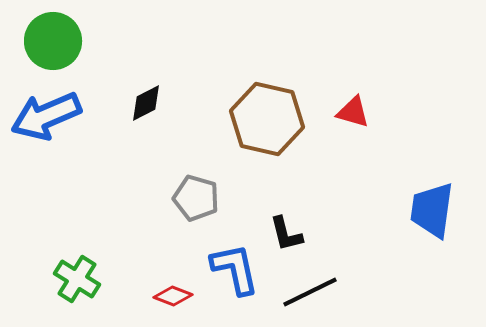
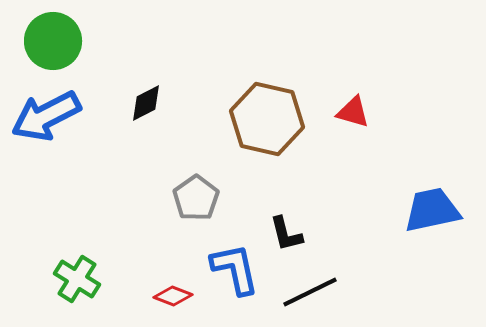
blue arrow: rotated 4 degrees counterclockwise
gray pentagon: rotated 21 degrees clockwise
blue trapezoid: rotated 70 degrees clockwise
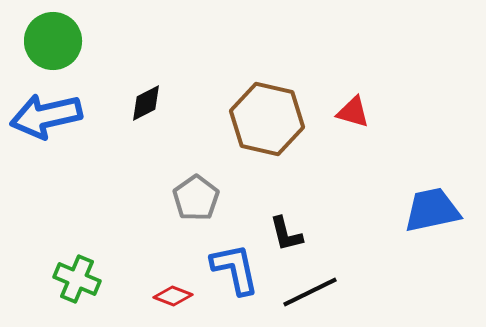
blue arrow: rotated 14 degrees clockwise
green cross: rotated 9 degrees counterclockwise
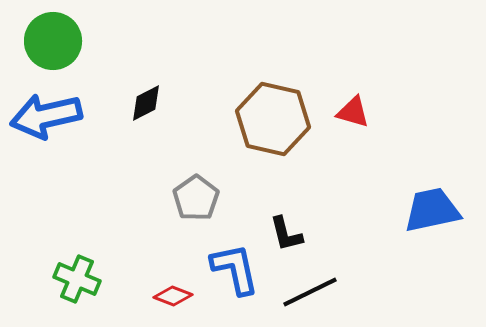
brown hexagon: moved 6 px right
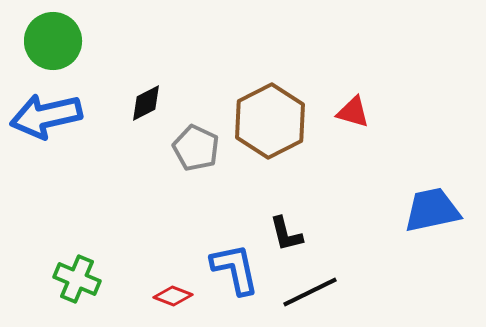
brown hexagon: moved 3 px left, 2 px down; rotated 20 degrees clockwise
gray pentagon: moved 50 px up; rotated 12 degrees counterclockwise
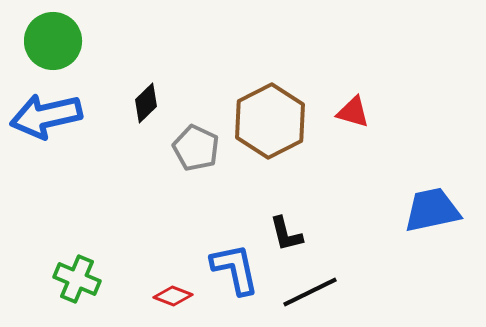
black diamond: rotated 18 degrees counterclockwise
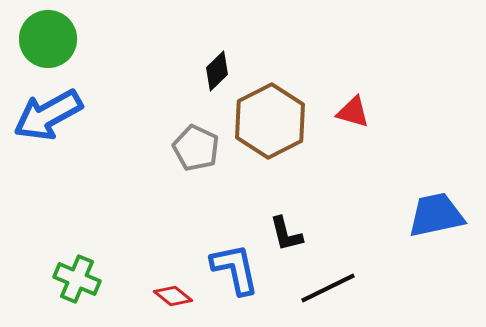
green circle: moved 5 px left, 2 px up
black diamond: moved 71 px right, 32 px up
blue arrow: moved 2 px right, 1 px up; rotated 16 degrees counterclockwise
blue trapezoid: moved 4 px right, 5 px down
black line: moved 18 px right, 4 px up
red diamond: rotated 18 degrees clockwise
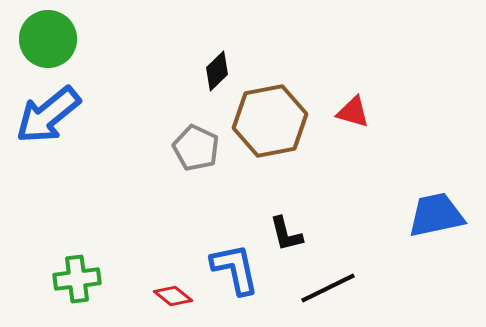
blue arrow: rotated 10 degrees counterclockwise
brown hexagon: rotated 16 degrees clockwise
green cross: rotated 30 degrees counterclockwise
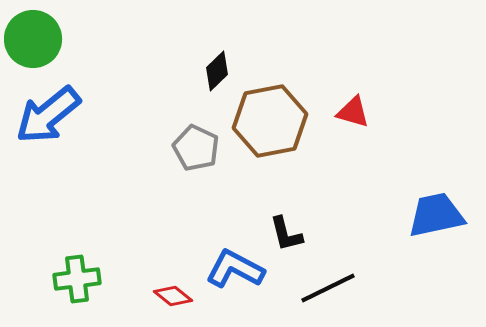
green circle: moved 15 px left
blue L-shape: rotated 50 degrees counterclockwise
